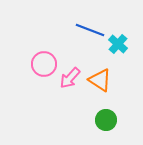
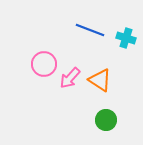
cyan cross: moved 8 px right, 6 px up; rotated 24 degrees counterclockwise
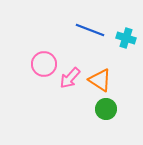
green circle: moved 11 px up
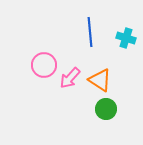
blue line: moved 2 px down; rotated 64 degrees clockwise
pink circle: moved 1 px down
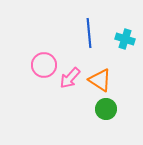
blue line: moved 1 px left, 1 px down
cyan cross: moved 1 px left, 1 px down
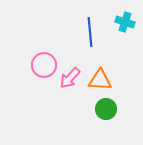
blue line: moved 1 px right, 1 px up
cyan cross: moved 17 px up
orange triangle: rotated 30 degrees counterclockwise
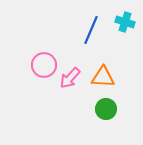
blue line: moved 1 px right, 2 px up; rotated 28 degrees clockwise
orange triangle: moved 3 px right, 3 px up
